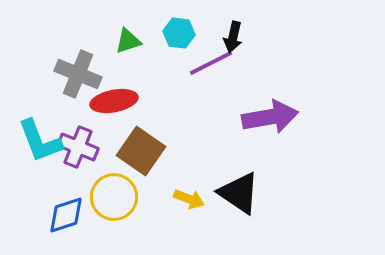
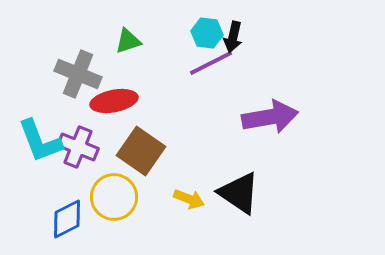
cyan hexagon: moved 28 px right
blue diamond: moved 1 px right, 4 px down; rotated 9 degrees counterclockwise
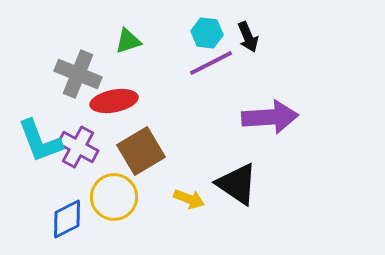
black arrow: moved 15 px right; rotated 36 degrees counterclockwise
purple arrow: rotated 6 degrees clockwise
purple cross: rotated 6 degrees clockwise
brown square: rotated 24 degrees clockwise
black triangle: moved 2 px left, 9 px up
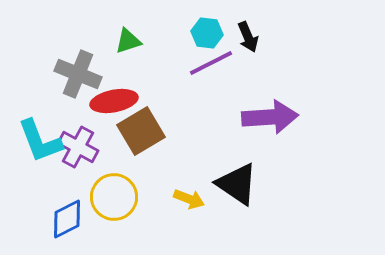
brown square: moved 20 px up
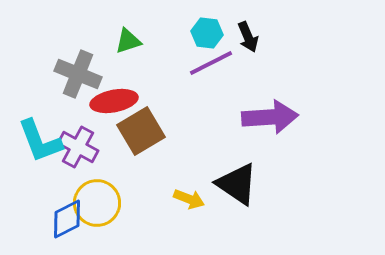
yellow circle: moved 17 px left, 6 px down
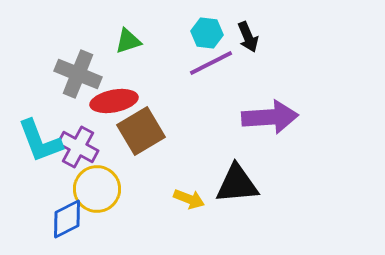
black triangle: rotated 39 degrees counterclockwise
yellow circle: moved 14 px up
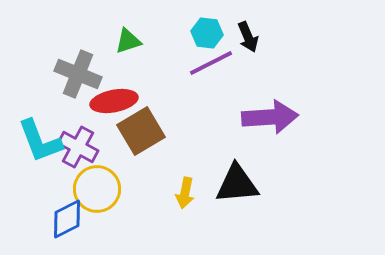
yellow arrow: moved 4 px left, 6 px up; rotated 80 degrees clockwise
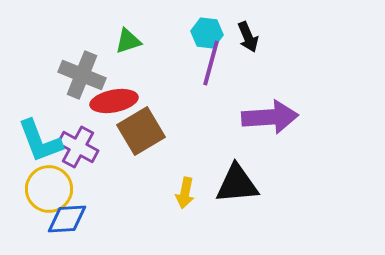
purple line: rotated 48 degrees counterclockwise
gray cross: moved 4 px right, 1 px down
yellow circle: moved 48 px left
blue diamond: rotated 24 degrees clockwise
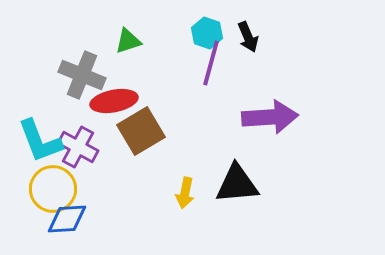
cyan hexagon: rotated 12 degrees clockwise
yellow circle: moved 4 px right
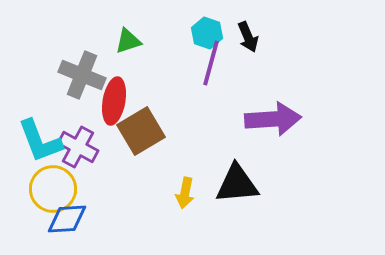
red ellipse: rotated 69 degrees counterclockwise
purple arrow: moved 3 px right, 2 px down
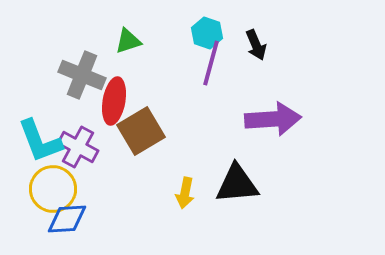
black arrow: moved 8 px right, 8 px down
